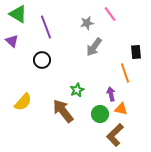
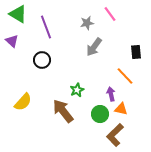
orange line: moved 3 px down; rotated 24 degrees counterclockwise
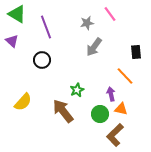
green triangle: moved 1 px left
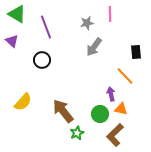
pink line: rotated 35 degrees clockwise
green star: moved 43 px down
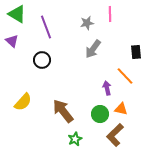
gray arrow: moved 1 px left, 2 px down
purple arrow: moved 4 px left, 6 px up
green star: moved 2 px left, 6 px down
